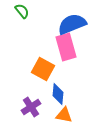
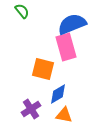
orange square: rotated 15 degrees counterclockwise
blue diamond: rotated 55 degrees clockwise
purple cross: moved 2 px down
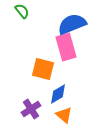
orange triangle: rotated 30 degrees clockwise
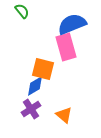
blue diamond: moved 23 px left, 8 px up
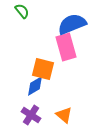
purple cross: moved 6 px down; rotated 24 degrees counterclockwise
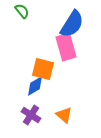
blue semicircle: rotated 144 degrees clockwise
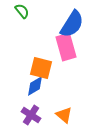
orange square: moved 2 px left, 1 px up
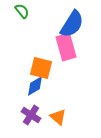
orange triangle: moved 6 px left, 2 px down
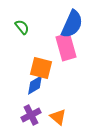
green semicircle: moved 16 px down
blue semicircle: rotated 8 degrees counterclockwise
blue diamond: moved 1 px up
purple cross: rotated 30 degrees clockwise
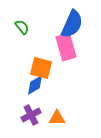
orange triangle: moved 1 px left, 1 px down; rotated 42 degrees counterclockwise
